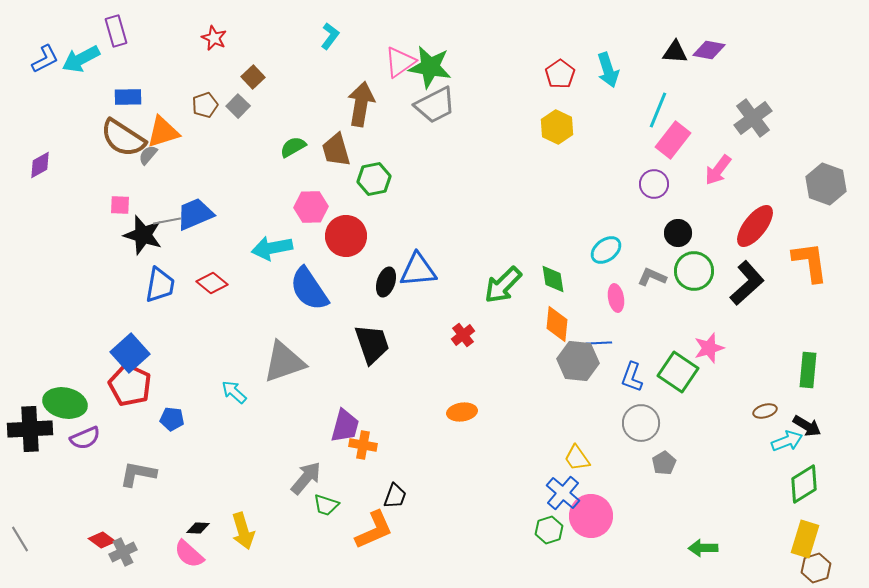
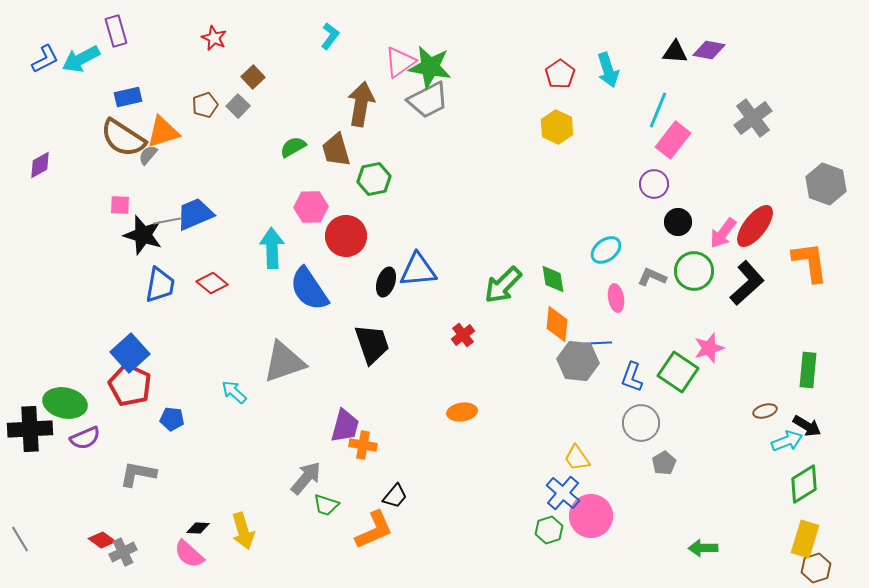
blue rectangle at (128, 97): rotated 12 degrees counterclockwise
gray trapezoid at (435, 105): moved 7 px left, 5 px up
pink arrow at (718, 170): moved 5 px right, 63 px down
black circle at (678, 233): moved 11 px up
cyan arrow at (272, 248): rotated 99 degrees clockwise
black trapezoid at (395, 496): rotated 20 degrees clockwise
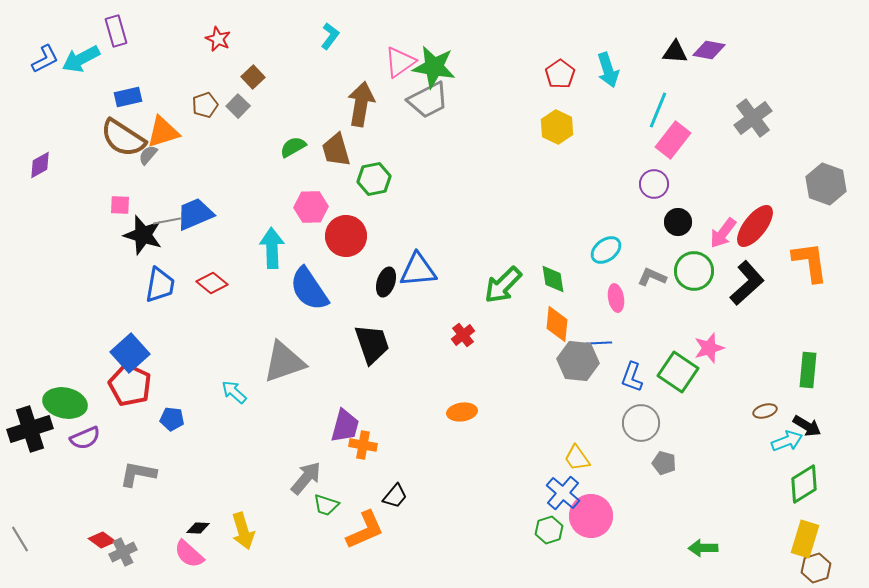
red star at (214, 38): moved 4 px right, 1 px down
green star at (430, 67): moved 4 px right
black cross at (30, 429): rotated 15 degrees counterclockwise
gray pentagon at (664, 463): rotated 25 degrees counterclockwise
orange L-shape at (374, 530): moved 9 px left
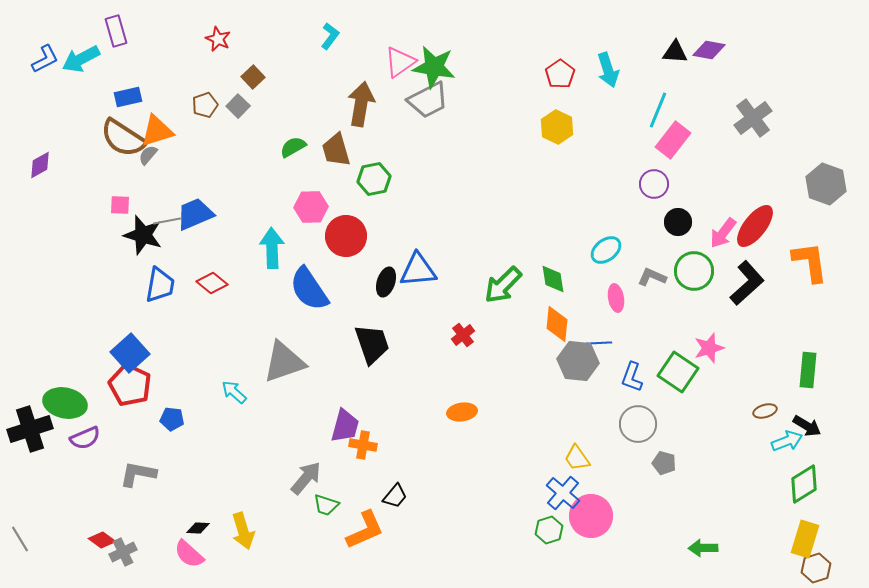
orange triangle at (163, 132): moved 6 px left, 1 px up
gray circle at (641, 423): moved 3 px left, 1 px down
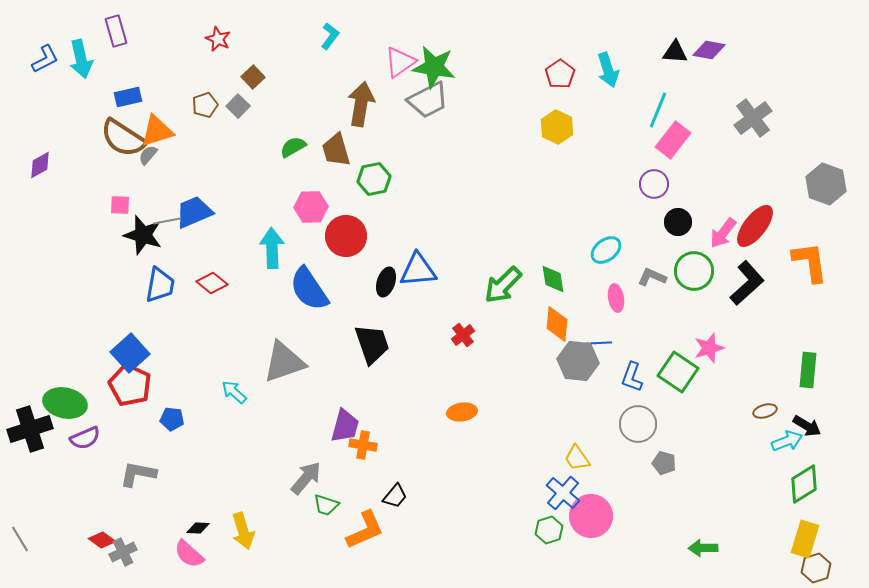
cyan arrow at (81, 59): rotated 75 degrees counterclockwise
blue trapezoid at (195, 214): moved 1 px left, 2 px up
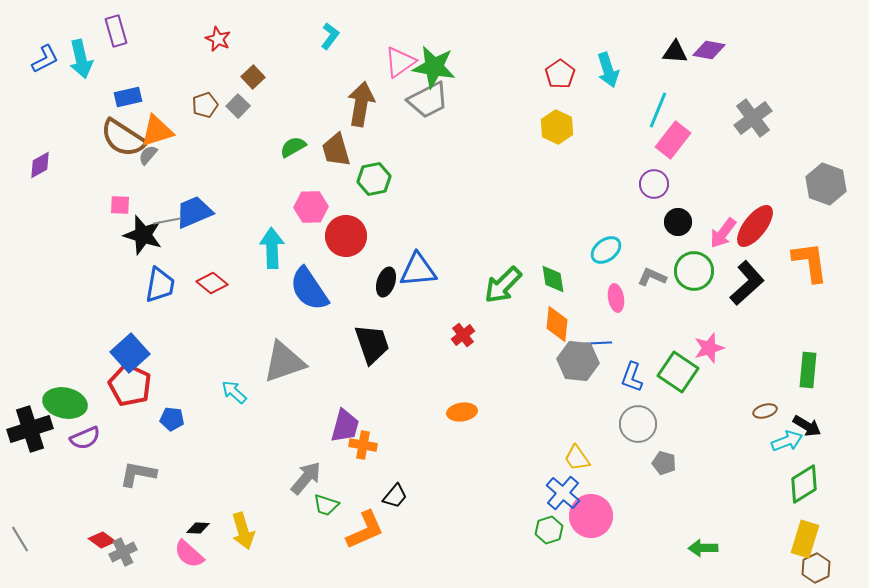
brown hexagon at (816, 568): rotated 8 degrees counterclockwise
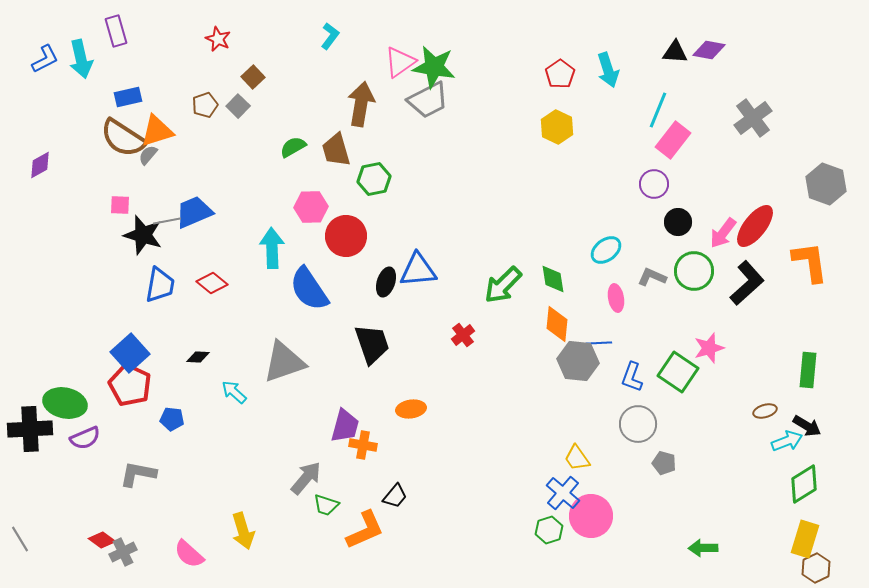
orange ellipse at (462, 412): moved 51 px left, 3 px up
black cross at (30, 429): rotated 15 degrees clockwise
black diamond at (198, 528): moved 171 px up
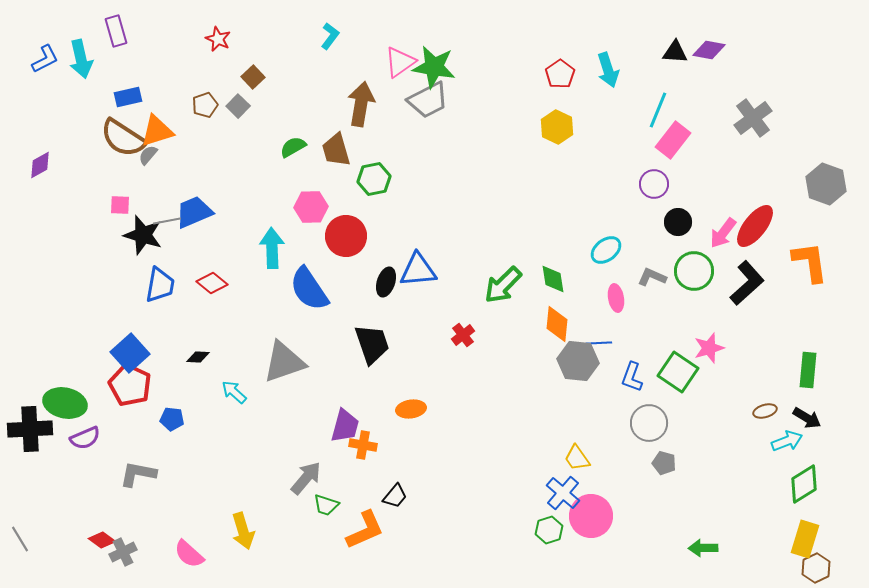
gray circle at (638, 424): moved 11 px right, 1 px up
black arrow at (807, 426): moved 8 px up
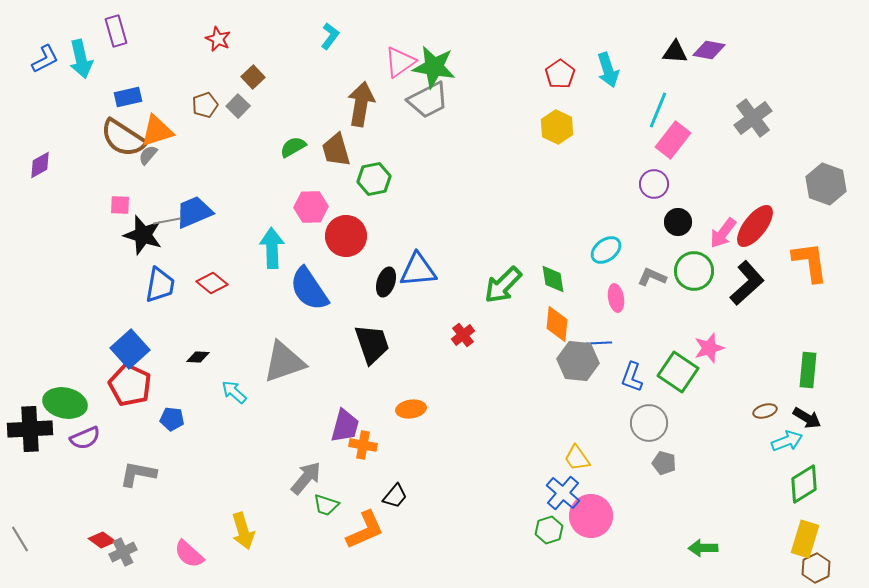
blue square at (130, 353): moved 4 px up
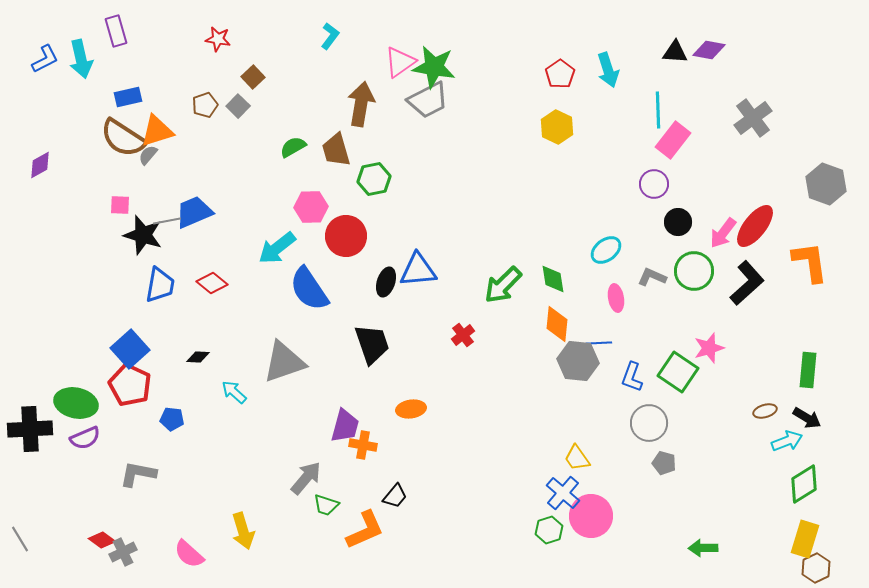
red star at (218, 39): rotated 15 degrees counterclockwise
cyan line at (658, 110): rotated 24 degrees counterclockwise
cyan arrow at (272, 248): moved 5 px right; rotated 126 degrees counterclockwise
green ellipse at (65, 403): moved 11 px right
